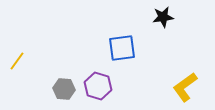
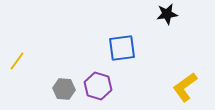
black star: moved 4 px right, 3 px up
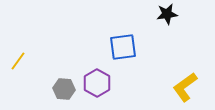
blue square: moved 1 px right, 1 px up
yellow line: moved 1 px right
purple hexagon: moved 1 px left, 3 px up; rotated 12 degrees clockwise
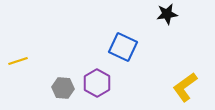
blue square: rotated 32 degrees clockwise
yellow line: rotated 36 degrees clockwise
gray hexagon: moved 1 px left, 1 px up
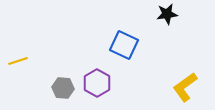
blue square: moved 1 px right, 2 px up
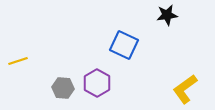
black star: moved 1 px down
yellow L-shape: moved 2 px down
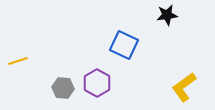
yellow L-shape: moved 1 px left, 2 px up
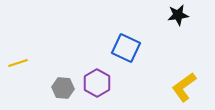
black star: moved 11 px right
blue square: moved 2 px right, 3 px down
yellow line: moved 2 px down
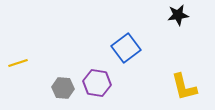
blue square: rotated 28 degrees clockwise
purple hexagon: rotated 20 degrees counterclockwise
yellow L-shape: rotated 68 degrees counterclockwise
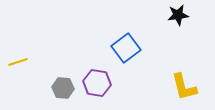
yellow line: moved 1 px up
